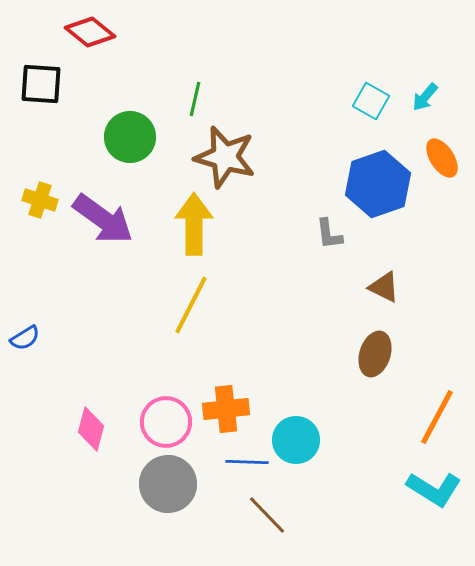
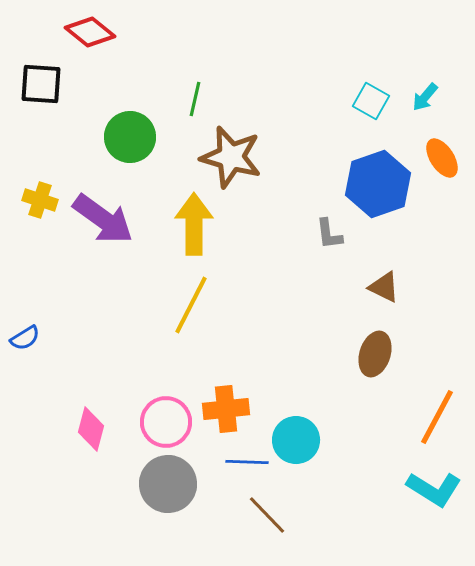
brown star: moved 6 px right
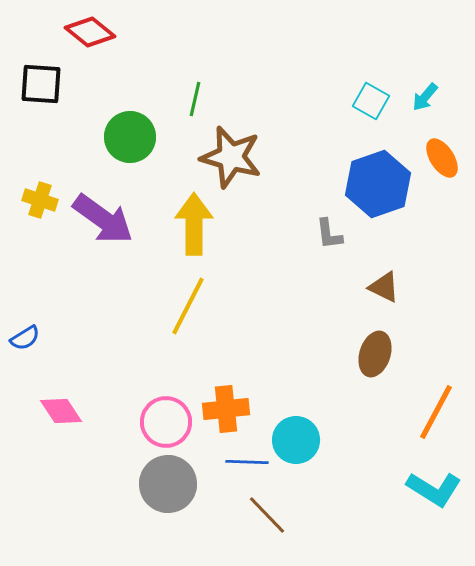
yellow line: moved 3 px left, 1 px down
orange line: moved 1 px left, 5 px up
pink diamond: moved 30 px left, 18 px up; rotated 48 degrees counterclockwise
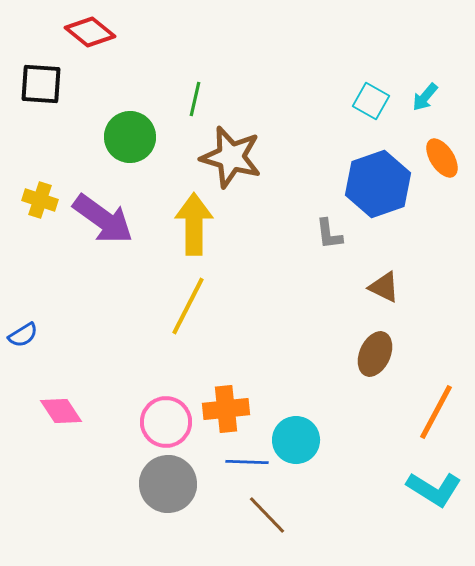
blue semicircle: moved 2 px left, 3 px up
brown ellipse: rotated 6 degrees clockwise
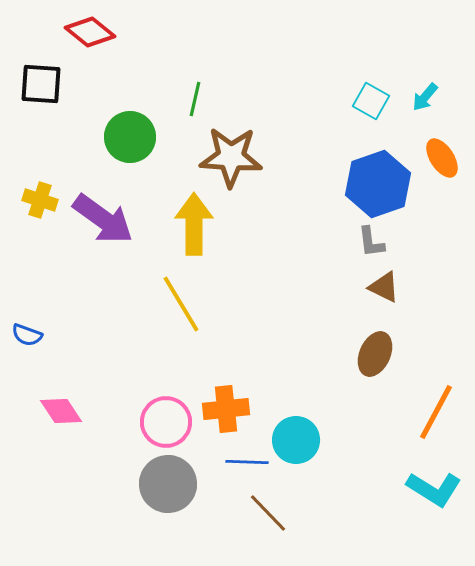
brown star: rotated 12 degrees counterclockwise
gray L-shape: moved 42 px right, 8 px down
yellow line: moved 7 px left, 2 px up; rotated 58 degrees counterclockwise
blue semicircle: moved 4 px right; rotated 52 degrees clockwise
brown line: moved 1 px right, 2 px up
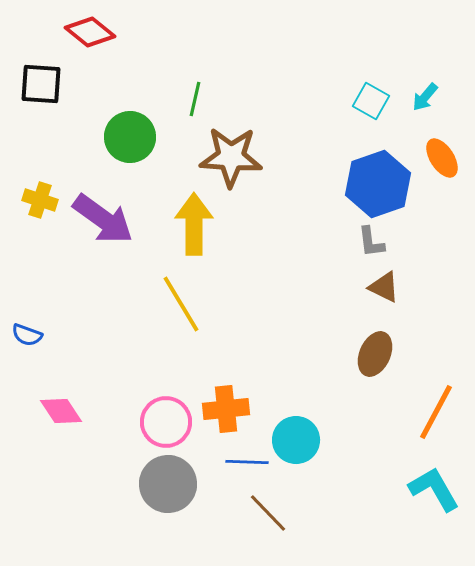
cyan L-shape: rotated 152 degrees counterclockwise
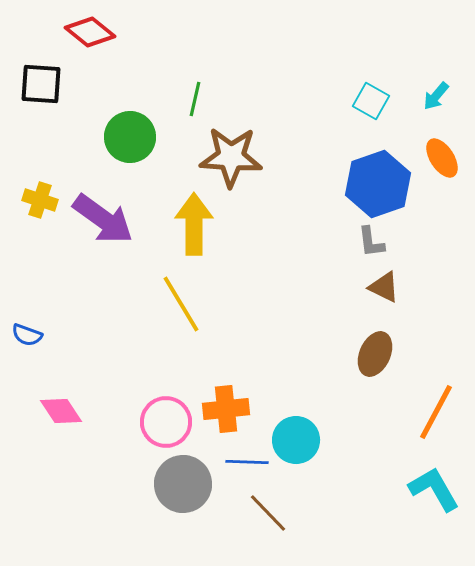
cyan arrow: moved 11 px right, 1 px up
gray circle: moved 15 px right
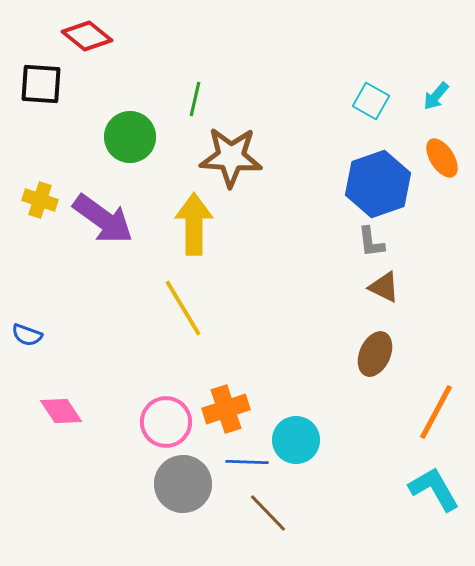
red diamond: moved 3 px left, 4 px down
yellow line: moved 2 px right, 4 px down
orange cross: rotated 12 degrees counterclockwise
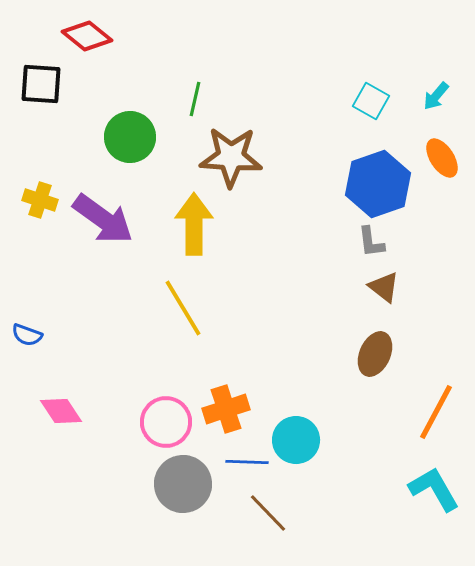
brown triangle: rotated 12 degrees clockwise
